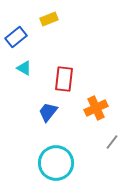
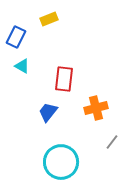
blue rectangle: rotated 25 degrees counterclockwise
cyan triangle: moved 2 px left, 2 px up
orange cross: rotated 10 degrees clockwise
cyan circle: moved 5 px right, 1 px up
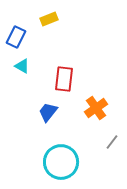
orange cross: rotated 20 degrees counterclockwise
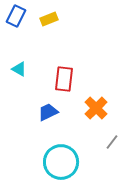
blue rectangle: moved 21 px up
cyan triangle: moved 3 px left, 3 px down
orange cross: rotated 10 degrees counterclockwise
blue trapezoid: rotated 25 degrees clockwise
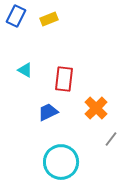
cyan triangle: moved 6 px right, 1 px down
gray line: moved 1 px left, 3 px up
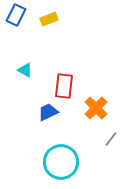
blue rectangle: moved 1 px up
red rectangle: moved 7 px down
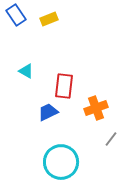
blue rectangle: rotated 60 degrees counterclockwise
cyan triangle: moved 1 px right, 1 px down
orange cross: rotated 25 degrees clockwise
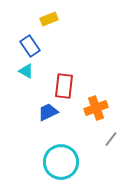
blue rectangle: moved 14 px right, 31 px down
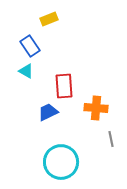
red rectangle: rotated 10 degrees counterclockwise
orange cross: rotated 25 degrees clockwise
gray line: rotated 49 degrees counterclockwise
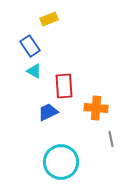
cyan triangle: moved 8 px right
